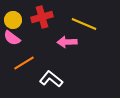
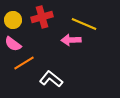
pink semicircle: moved 1 px right, 6 px down
pink arrow: moved 4 px right, 2 px up
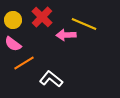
red cross: rotated 30 degrees counterclockwise
pink arrow: moved 5 px left, 5 px up
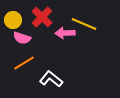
pink arrow: moved 1 px left, 2 px up
pink semicircle: moved 9 px right, 6 px up; rotated 18 degrees counterclockwise
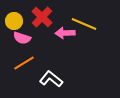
yellow circle: moved 1 px right, 1 px down
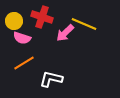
red cross: rotated 25 degrees counterclockwise
pink arrow: rotated 42 degrees counterclockwise
white L-shape: rotated 25 degrees counterclockwise
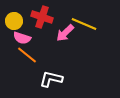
orange line: moved 3 px right, 8 px up; rotated 70 degrees clockwise
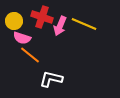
pink arrow: moved 5 px left, 7 px up; rotated 24 degrees counterclockwise
orange line: moved 3 px right
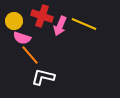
red cross: moved 1 px up
orange line: rotated 10 degrees clockwise
white L-shape: moved 8 px left, 2 px up
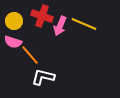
pink semicircle: moved 9 px left, 4 px down
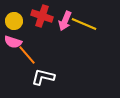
pink arrow: moved 5 px right, 5 px up
orange line: moved 3 px left
